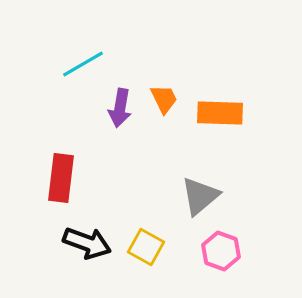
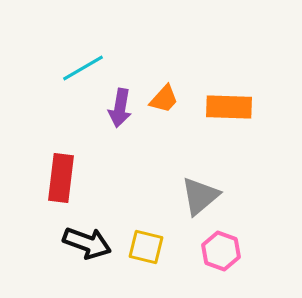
cyan line: moved 4 px down
orange trapezoid: rotated 68 degrees clockwise
orange rectangle: moved 9 px right, 6 px up
yellow square: rotated 15 degrees counterclockwise
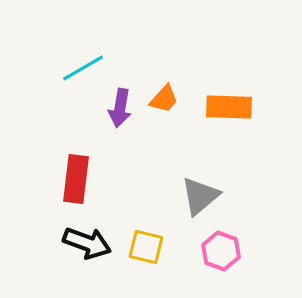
red rectangle: moved 15 px right, 1 px down
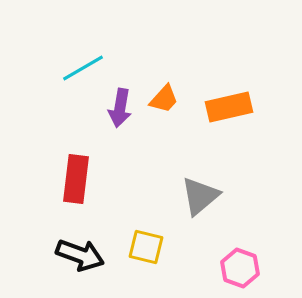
orange rectangle: rotated 15 degrees counterclockwise
black arrow: moved 7 px left, 12 px down
pink hexagon: moved 19 px right, 17 px down
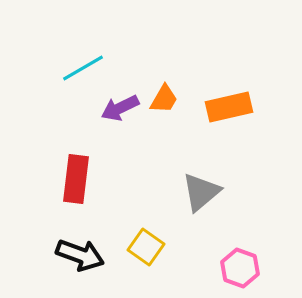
orange trapezoid: rotated 12 degrees counterclockwise
purple arrow: rotated 54 degrees clockwise
gray triangle: moved 1 px right, 4 px up
yellow square: rotated 21 degrees clockwise
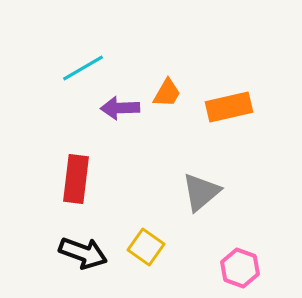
orange trapezoid: moved 3 px right, 6 px up
purple arrow: rotated 24 degrees clockwise
black arrow: moved 3 px right, 2 px up
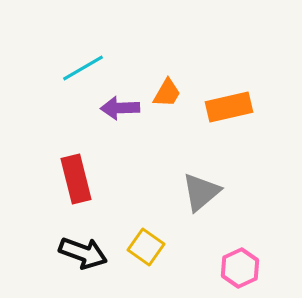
red rectangle: rotated 21 degrees counterclockwise
pink hexagon: rotated 15 degrees clockwise
